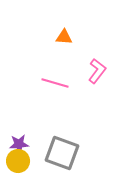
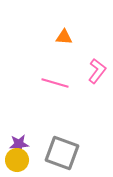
yellow circle: moved 1 px left, 1 px up
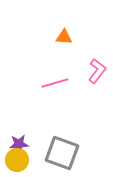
pink line: rotated 32 degrees counterclockwise
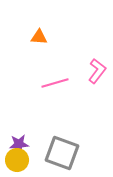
orange triangle: moved 25 px left
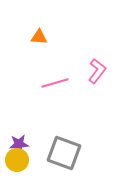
gray square: moved 2 px right
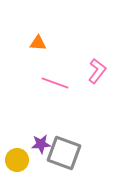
orange triangle: moved 1 px left, 6 px down
pink line: rotated 36 degrees clockwise
purple star: moved 22 px right
